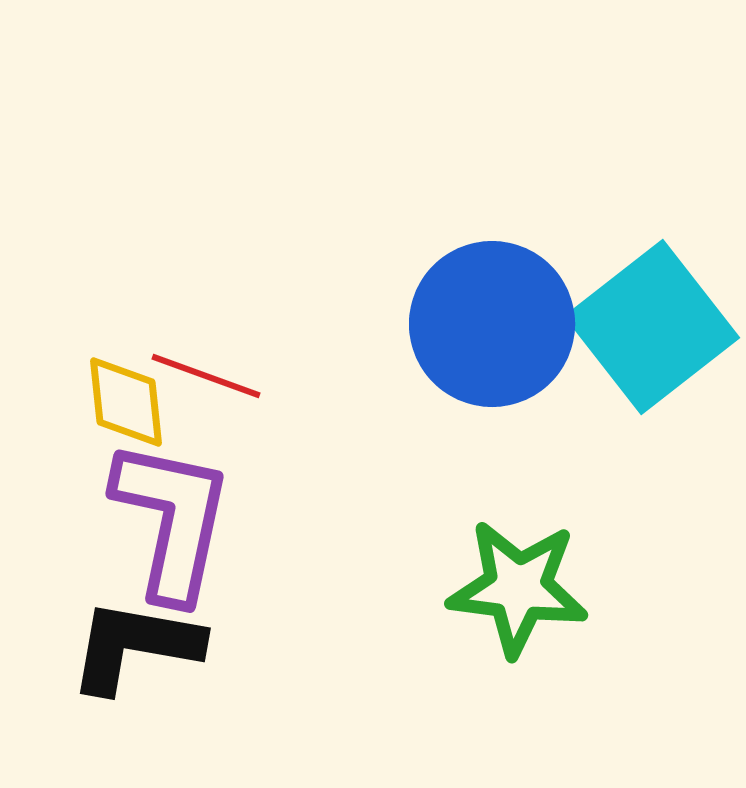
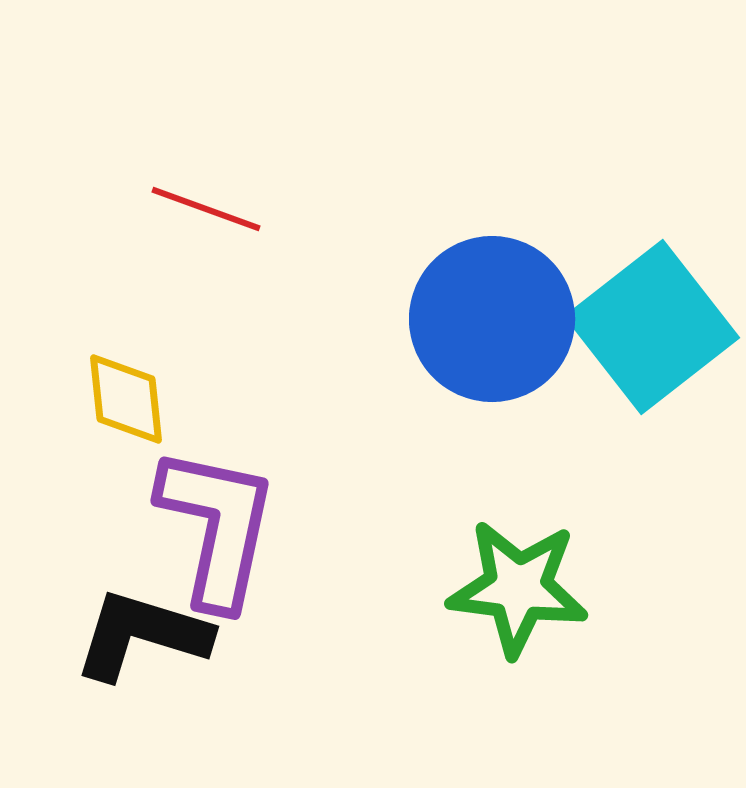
blue circle: moved 5 px up
red line: moved 167 px up
yellow diamond: moved 3 px up
purple L-shape: moved 45 px right, 7 px down
black L-shape: moved 7 px right, 11 px up; rotated 7 degrees clockwise
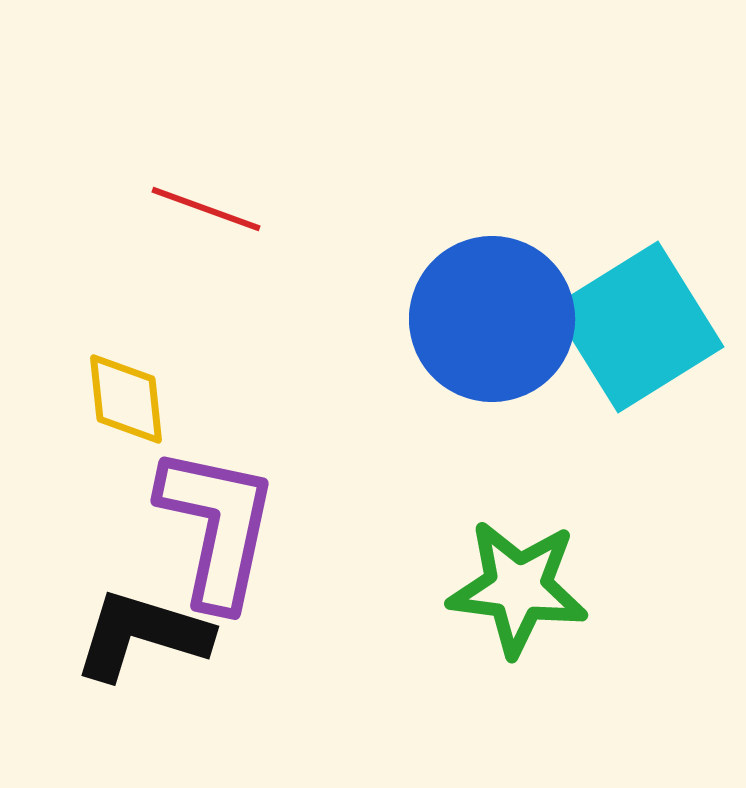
cyan square: moved 14 px left; rotated 6 degrees clockwise
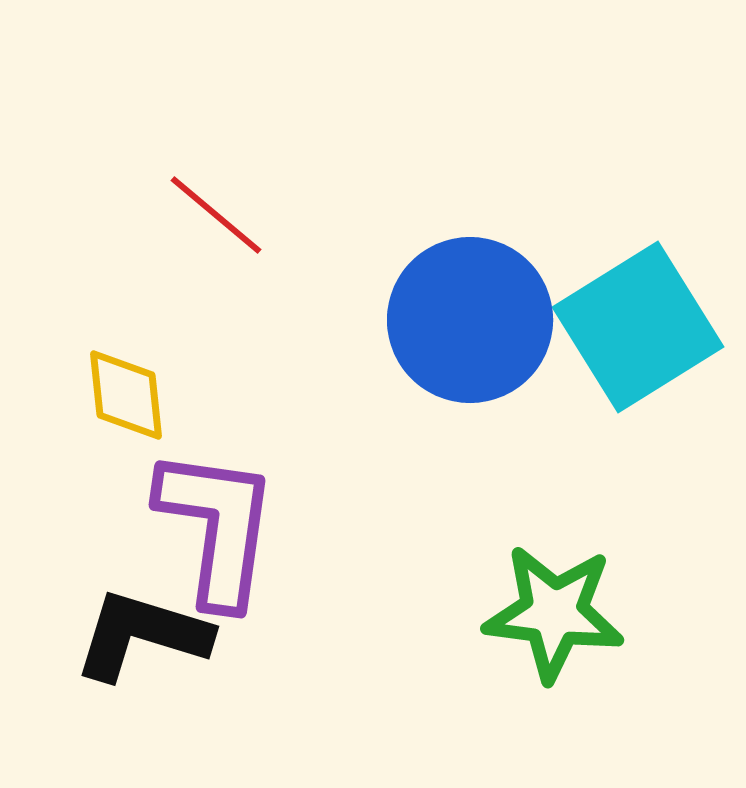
red line: moved 10 px right, 6 px down; rotated 20 degrees clockwise
blue circle: moved 22 px left, 1 px down
yellow diamond: moved 4 px up
purple L-shape: rotated 4 degrees counterclockwise
green star: moved 36 px right, 25 px down
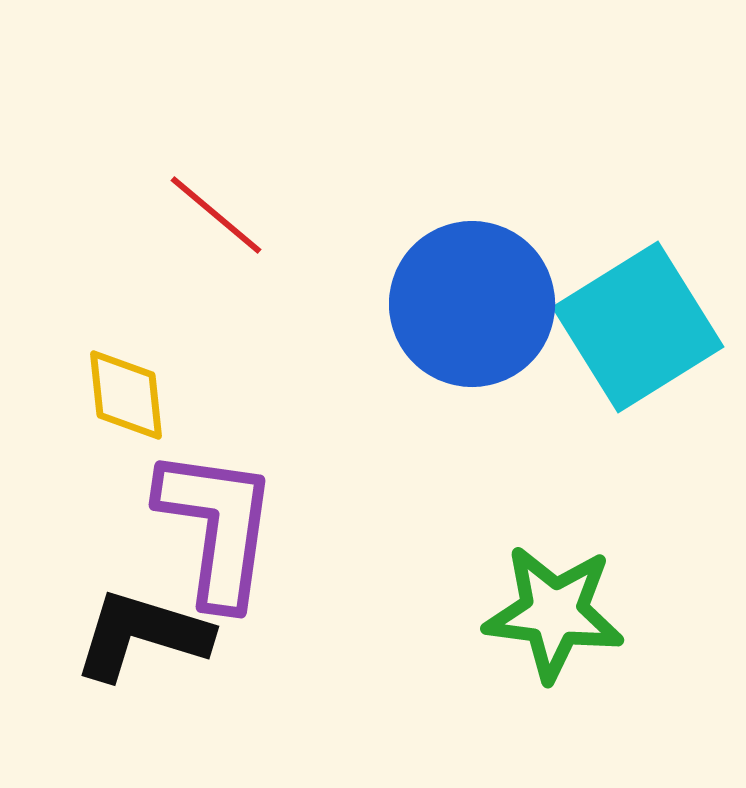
blue circle: moved 2 px right, 16 px up
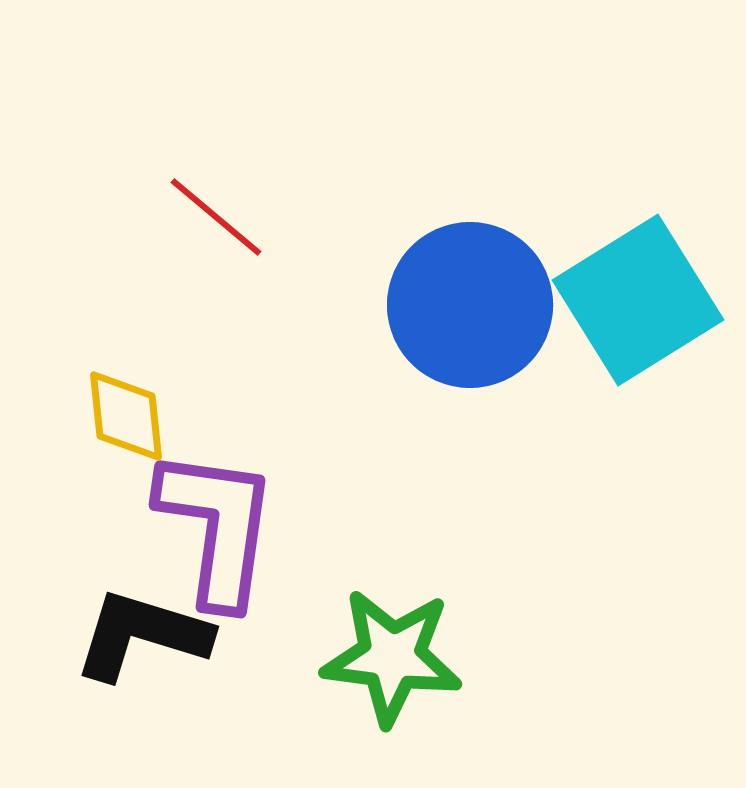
red line: moved 2 px down
blue circle: moved 2 px left, 1 px down
cyan square: moved 27 px up
yellow diamond: moved 21 px down
green star: moved 162 px left, 44 px down
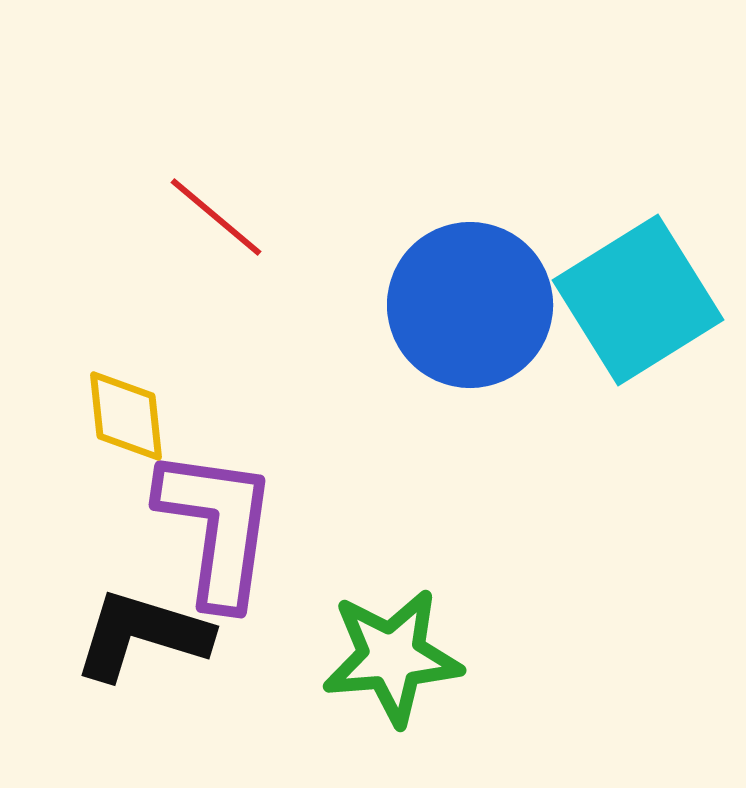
green star: rotated 12 degrees counterclockwise
